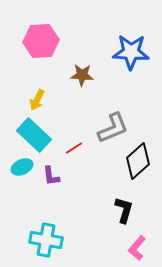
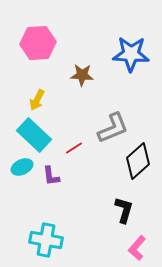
pink hexagon: moved 3 px left, 2 px down
blue star: moved 2 px down
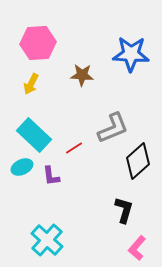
yellow arrow: moved 6 px left, 16 px up
cyan cross: moved 1 px right; rotated 32 degrees clockwise
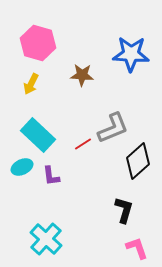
pink hexagon: rotated 20 degrees clockwise
cyan rectangle: moved 4 px right
red line: moved 9 px right, 4 px up
cyan cross: moved 1 px left, 1 px up
pink L-shape: rotated 120 degrees clockwise
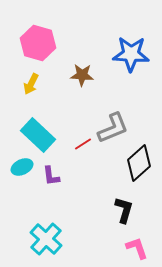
black diamond: moved 1 px right, 2 px down
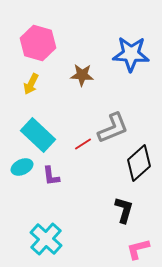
pink L-shape: moved 1 px right, 1 px down; rotated 85 degrees counterclockwise
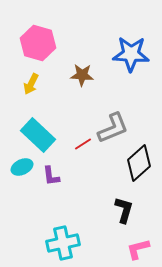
cyan cross: moved 17 px right, 4 px down; rotated 36 degrees clockwise
